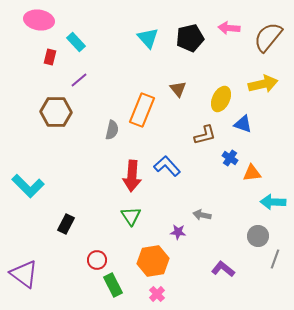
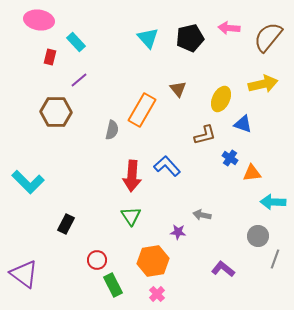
orange rectangle: rotated 8 degrees clockwise
cyan L-shape: moved 4 px up
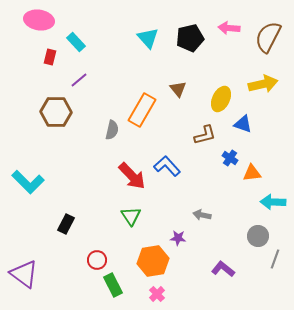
brown semicircle: rotated 12 degrees counterclockwise
red arrow: rotated 48 degrees counterclockwise
purple star: moved 6 px down
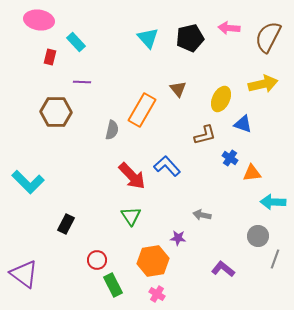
purple line: moved 3 px right, 2 px down; rotated 42 degrees clockwise
pink cross: rotated 14 degrees counterclockwise
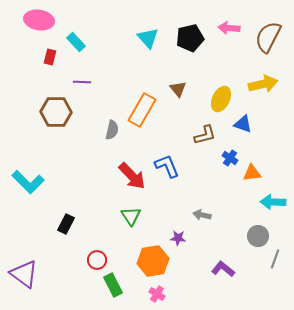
blue L-shape: rotated 20 degrees clockwise
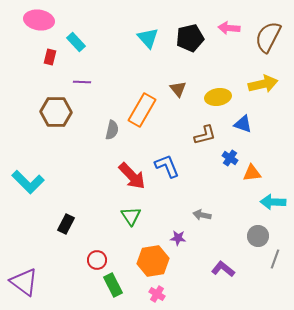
yellow ellipse: moved 3 px left, 2 px up; rotated 55 degrees clockwise
purple triangle: moved 8 px down
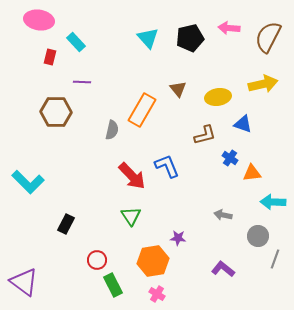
gray arrow: moved 21 px right
